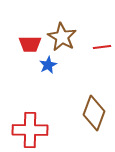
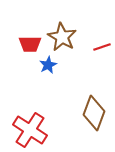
red line: rotated 12 degrees counterclockwise
red cross: rotated 32 degrees clockwise
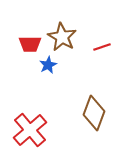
red cross: rotated 16 degrees clockwise
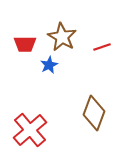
red trapezoid: moved 5 px left
blue star: moved 1 px right
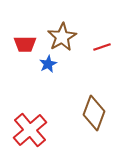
brown star: rotated 12 degrees clockwise
blue star: moved 1 px left, 1 px up
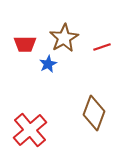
brown star: moved 2 px right, 1 px down
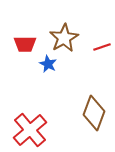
blue star: rotated 18 degrees counterclockwise
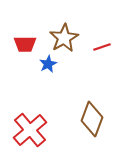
blue star: rotated 18 degrees clockwise
brown diamond: moved 2 px left, 6 px down
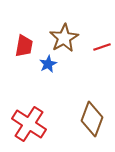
red trapezoid: moved 1 px left, 2 px down; rotated 80 degrees counterclockwise
red cross: moved 1 px left, 6 px up; rotated 16 degrees counterclockwise
